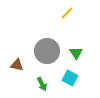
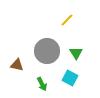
yellow line: moved 7 px down
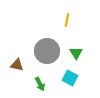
yellow line: rotated 32 degrees counterclockwise
green arrow: moved 2 px left
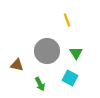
yellow line: rotated 32 degrees counterclockwise
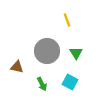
brown triangle: moved 2 px down
cyan square: moved 4 px down
green arrow: moved 2 px right
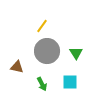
yellow line: moved 25 px left, 6 px down; rotated 56 degrees clockwise
cyan square: rotated 28 degrees counterclockwise
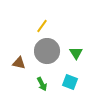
brown triangle: moved 2 px right, 4 px up
cyan square: rotated 21 degrees clockwise
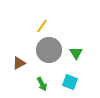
gray circle: moved 2 px right, 1 px up
brown triangle: rotated 40 degrees counterclockwise
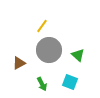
green triangle: moved 2 px right, 2 px down; rotated 16 degrees counterclockwise
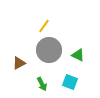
yellow line: moved 2 px right
green triangle: rotated 16 degrees counterclockwise
